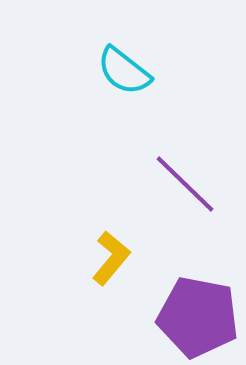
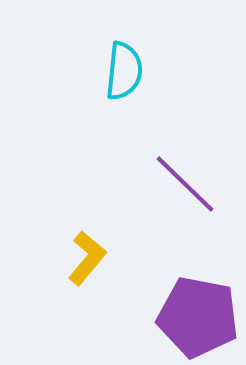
cyan semicircle: rotated 122 degrees counterclockwise
yellow L-shape: moved 24 px left
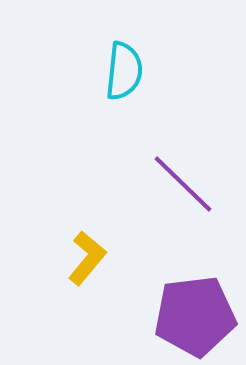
purple line: moved 2 px left
purple pentagon: moved 3 px left, 1 px up; rotated 18 degrees counterclockwise
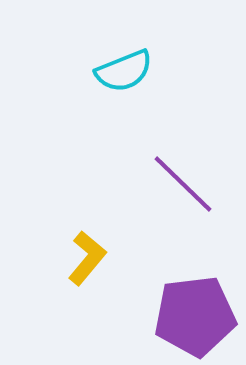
cyan semicircle: rotated 62 degrees clockwise
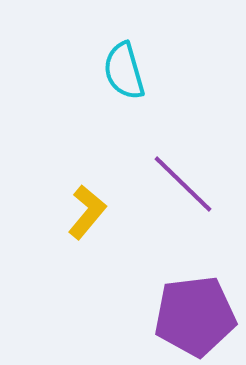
cyan semicircle: rotated 96 degrees clockwise
yellow L-shape: moved 46 px up
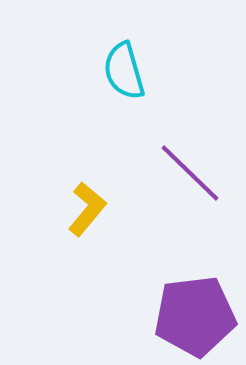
purple line: moved 7 px right, 11 px up
yellow L-shape: moved 3 px up
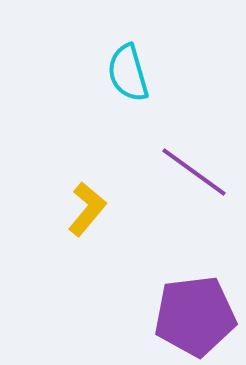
cyan semicircle: moved 4 px right, 2 px down
purple line: moved 4 px right, 1 px up; rotated 8 degrees counterclockwise
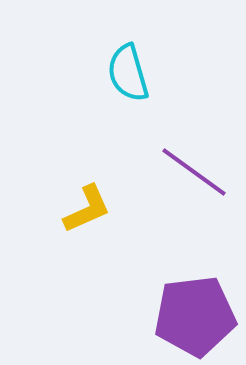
yellow L-shape: rotated 26 degrees clockwise
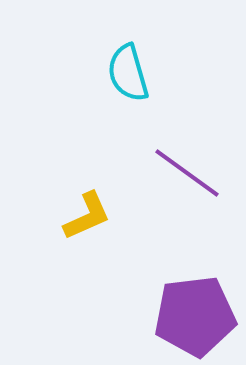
purple line: moved 7 px left, 1 px down
yellow L-shape: moved 7 px down
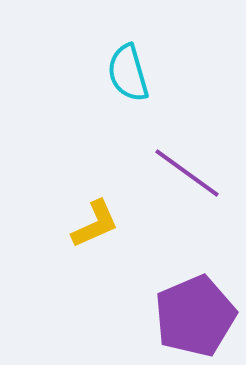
yellow L-shape: moved 8 px right, 8 px down
purple pentagon: rotated 16 degrees counterclockwise
